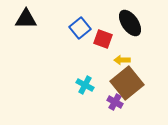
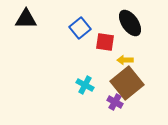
red square: moved 2 px right, 3 px down; rotated 12 degrees counterclockwise
yellow arrow: moved 3 px right
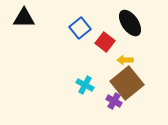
black triangle: moved 2 px left, 1 px up
red square: rotated 30 degrees clockwise
purple cross: moved 1 px left, 1 px up
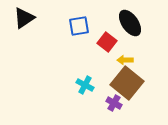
black triangle: rotated 35 degrees counterclockwise
blue square: moved 1 px left, 2 px up; rotated 30 degrees clockwise
red square: moved 2 px right
brown square: rotated 12 degrees counterclockwise
purple cross: moved 2 px down
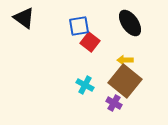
black triangle: rotated 50 degrees counterclockwise
red square: moved 17 px left
brown square: moved 2 px left, 2 px up
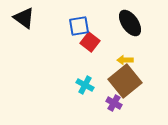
brown square: rotated 12 degrees clockwise
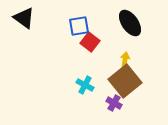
yellow arrow: rotated 98 degrees clockwise
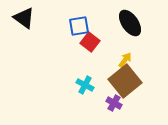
yellow arrow: rotated 28 degrees clockwise
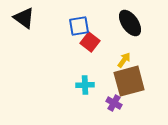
yellow arrow: moved 1 px left
brown square: moved 4 px right; rotated 24 degrees clockwise
cyan cross: rotated 30 degrees counterclockwise
